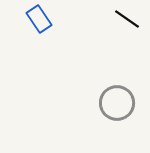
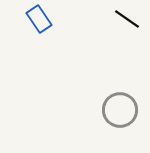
gray circle: moved 3 px right, 7 px down
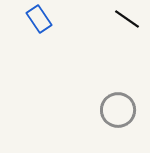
gray circle: moved 2 px left
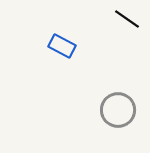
blue rectangle: moved 23 px right, 27 px down; rotated 28 degrees counterclockwise
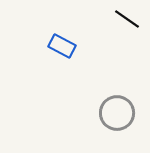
gray circle: moved 1 px left, 3 px down
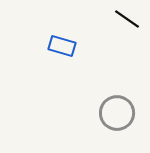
blue rectangle: rotated 12 degrees counterclockwise
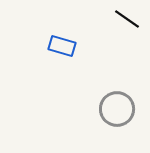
gray circle: moved 4 px up
